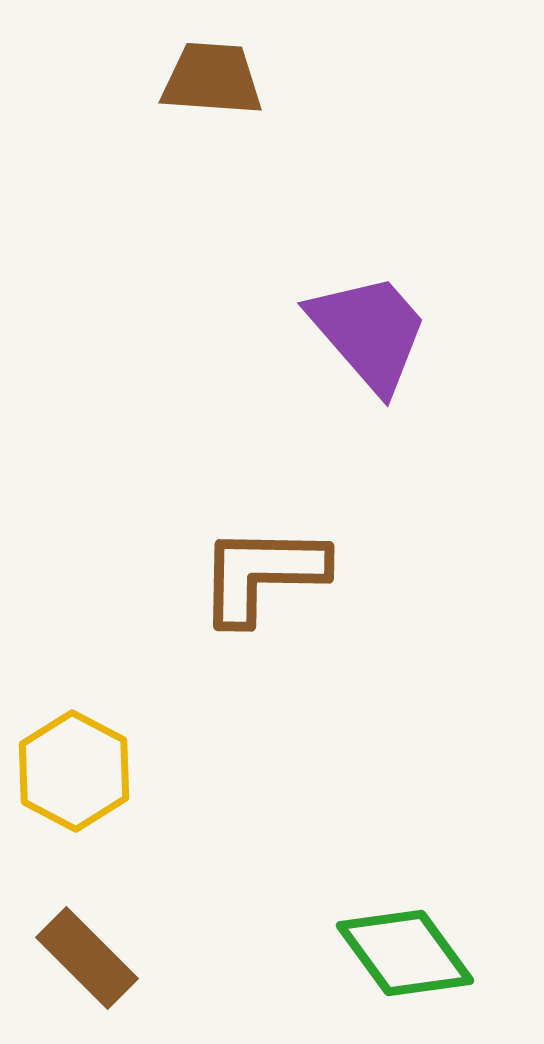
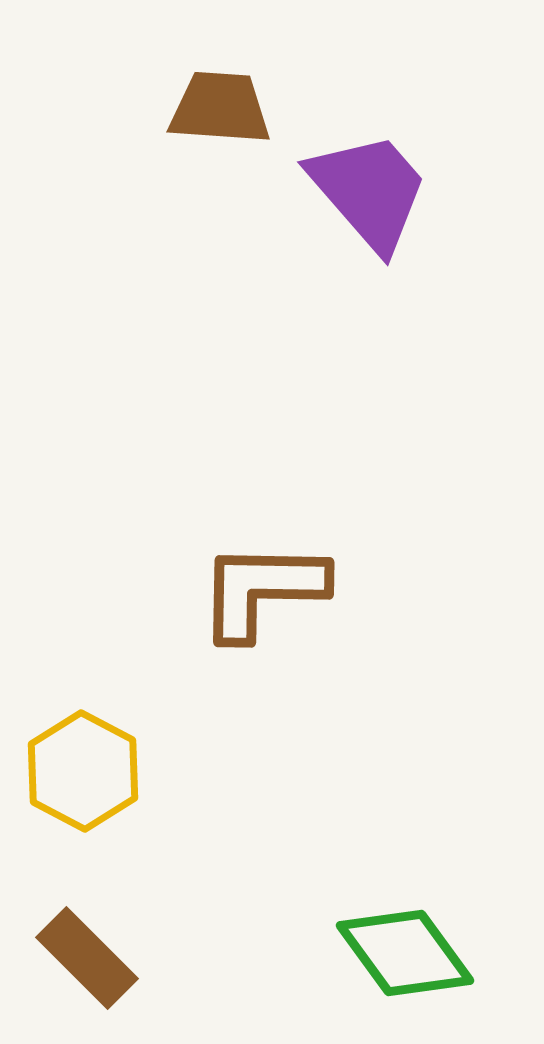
brown trapezoid: moved 8 px right, 29 px down
purple trapezoid: moved 141 px up
brown L-shape: moved 16 px down
yellow hexagon: moved 9 px right
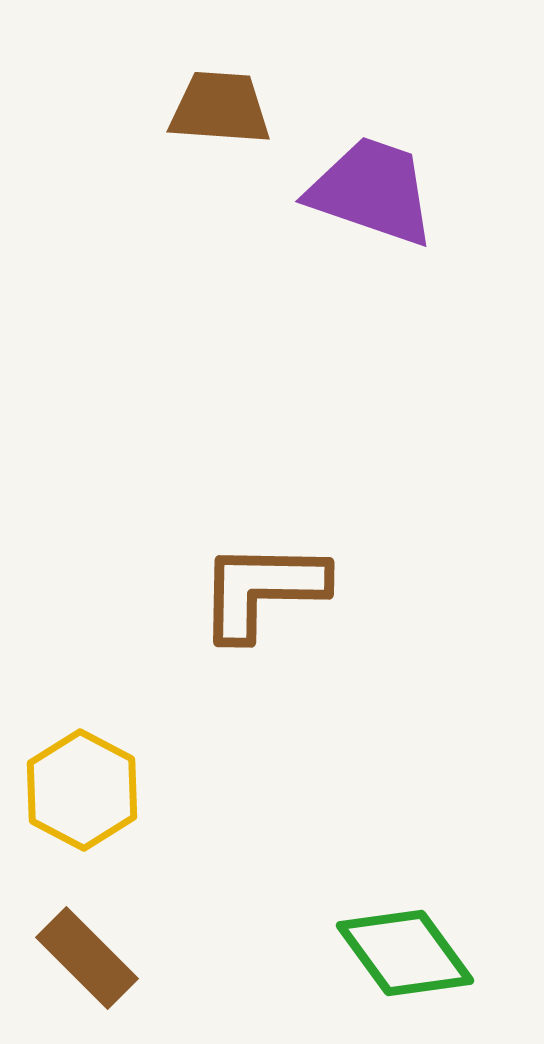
purple trapezoid: moved 3 px right; rotated 30 degrees counterclockwise
yellow hexagon: moved 1 px left, 19 px down
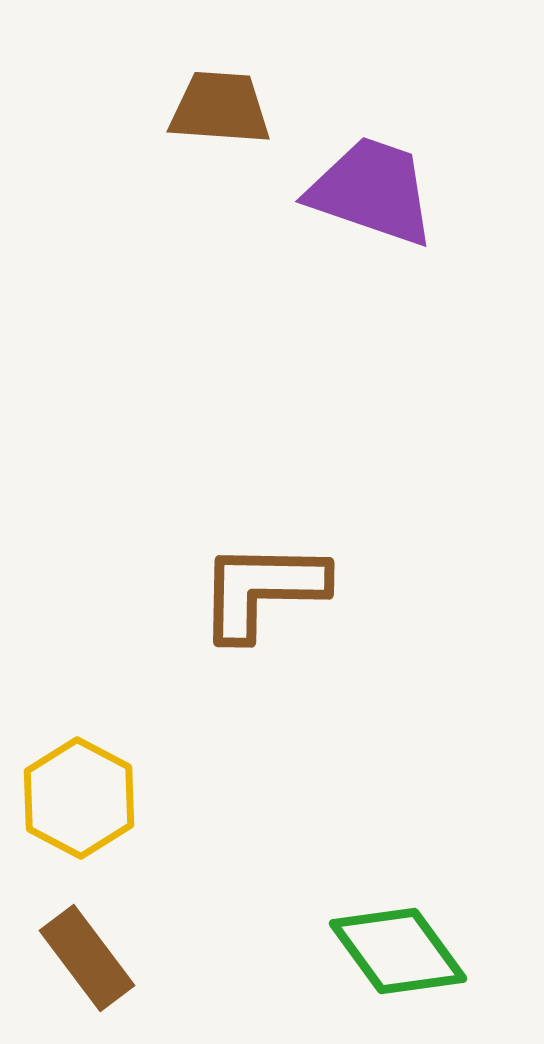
yellow hexagon: moved 3 px left, 8 px down
green diamond: moved 7 px left, 2 px up
brown rectangle: rotated 8 degrees clockwise
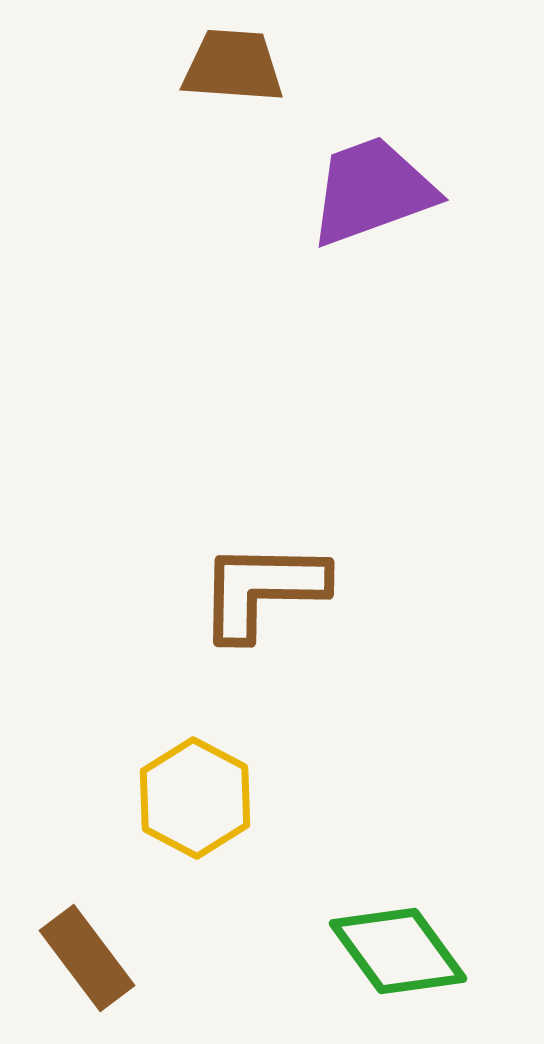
brown trapezoid: moved 13 px right, 42 px up
purple trapezoid: rotated 39 degrees counterclockwise
yellow hexagon: moved 116 px right
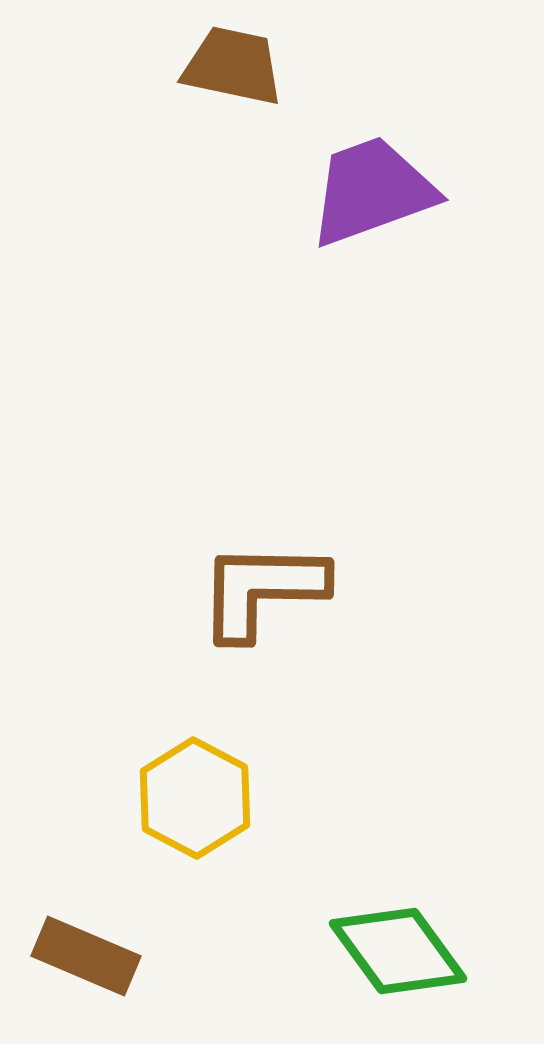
brown trapezoid: rotated 8 degrees clockwise
brown rectangle: moved 1 px left, 2 px up; rotated 30 degrees counterclockwise
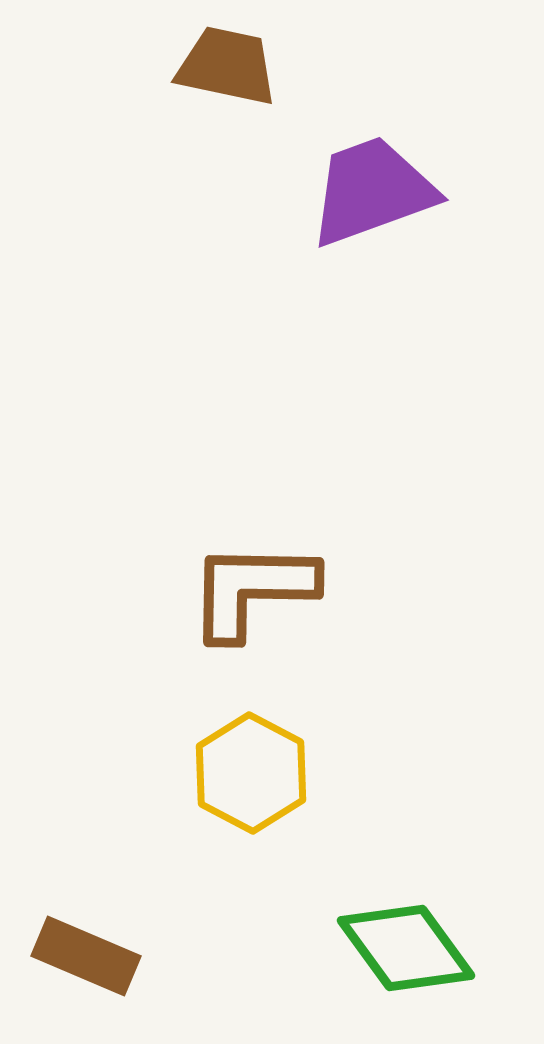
brown trapezoid: moved 6 px left
brown L-shape: moved 10 px left
yellow hexagon: moved 56 px right, 25 px up
green diamond: moved 8 px right, 3 px up
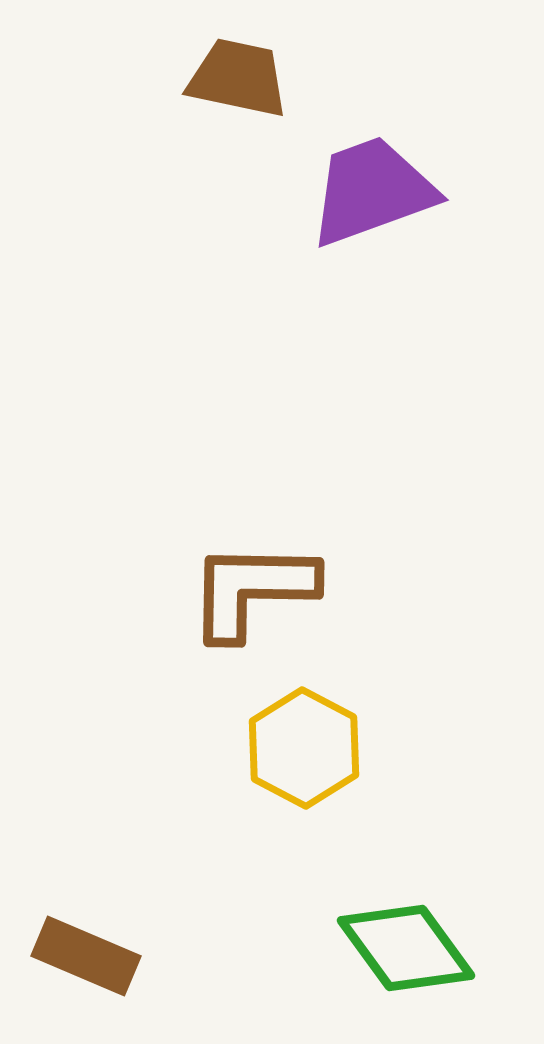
brown trapezoid: moved 11 px right, 12 px down
yellow hexagon: moved 53 px right, 25 px up
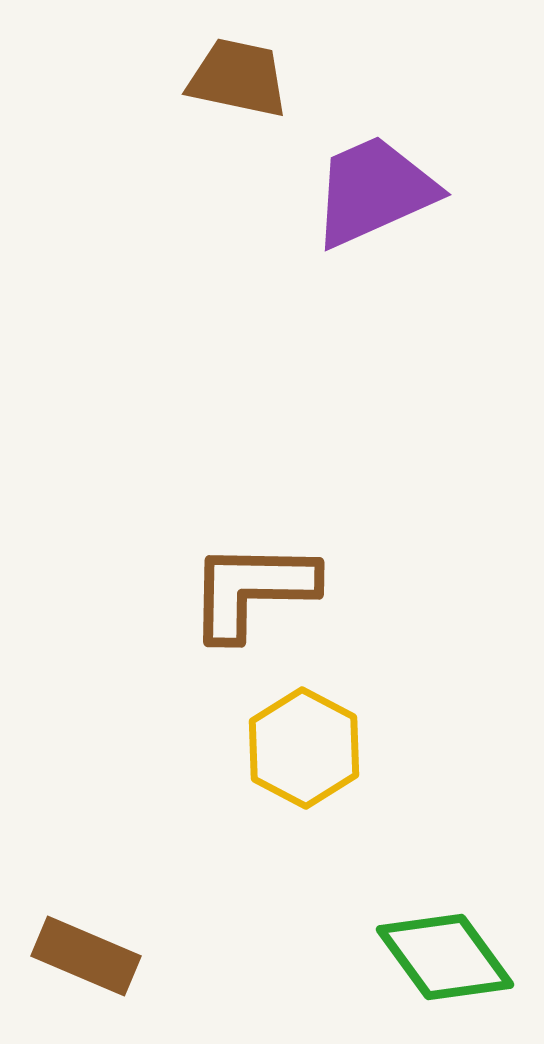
purple trapezoid: moved 2 px right; rotated 4 degrees counterclockwise
green diamond: moved 39 px right, 9 px down
